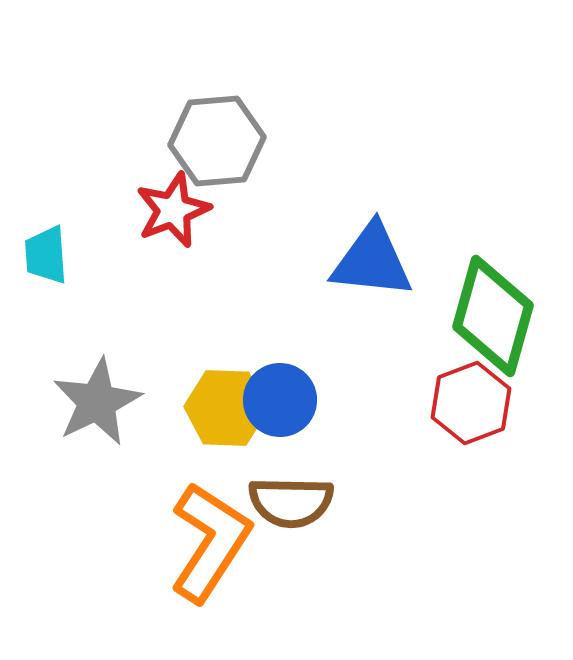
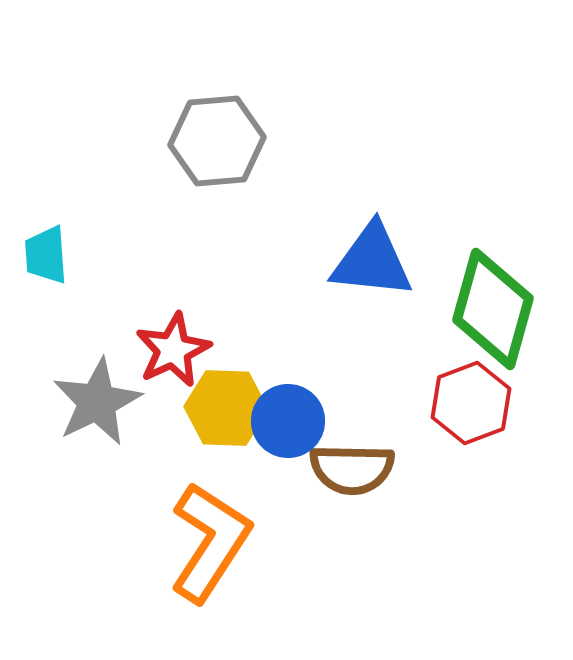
red star: moved 140 px down; rotated 4 degrees counterclockwise
green diamond: moved 7 px up
blue circle: moved 8 px right, 21 px down
brown semicircle: moved 61 px right, 33 px up
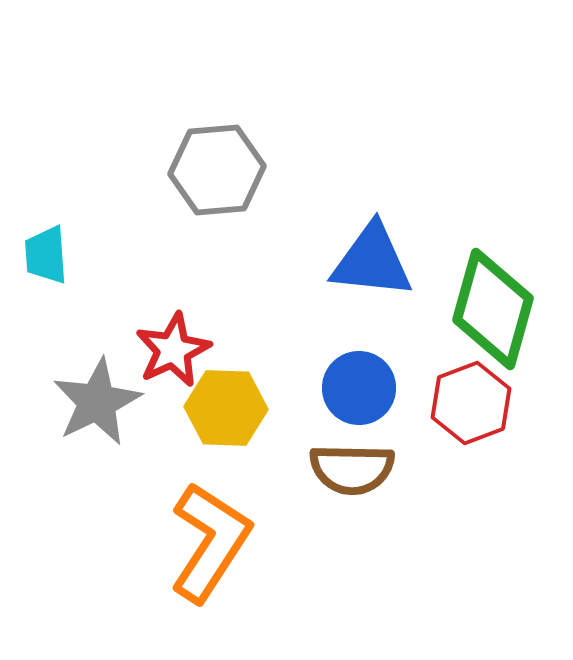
gray hexagon: moved 29 px down
blue circle: moved 71 px right, 33 px up
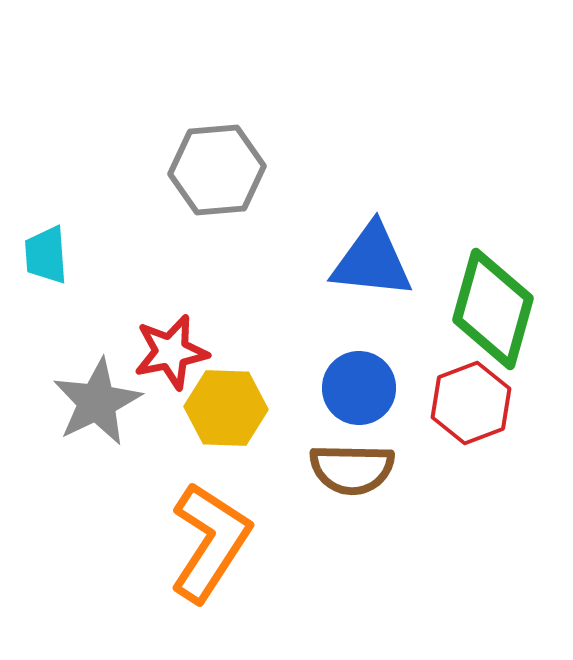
red star: moved 2 px left, 2 px down; rotated 14 degrees clockwise
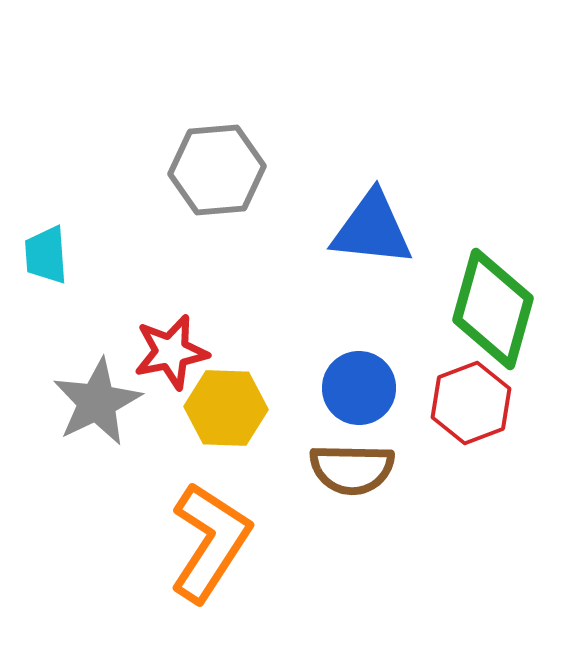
blue triangle: moved 32 px up
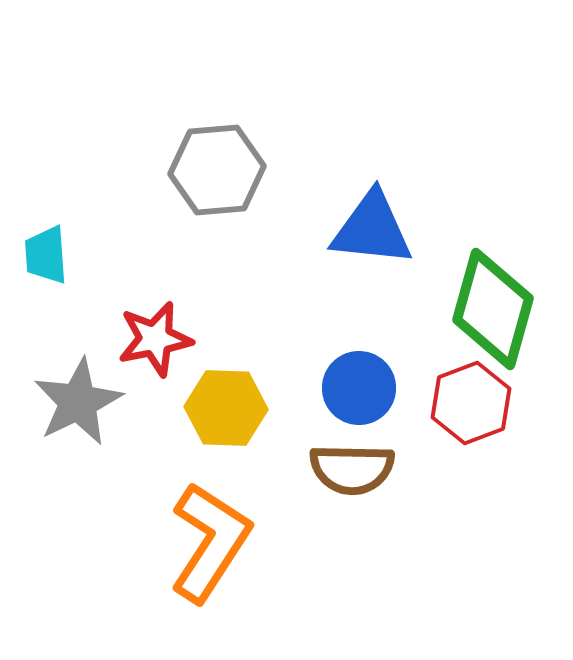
red star: moved 16 px left, 13 px up
gray star: moved 19 px left
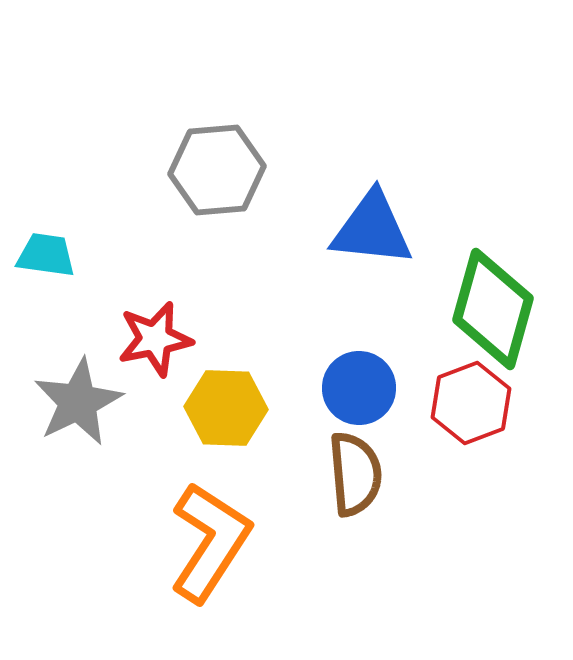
cyan trapezoid: rotated 102 degrees clockwise
brown semicircle: moved 3 px right, 5 px down; rotated 96 degrees counterclockwise
